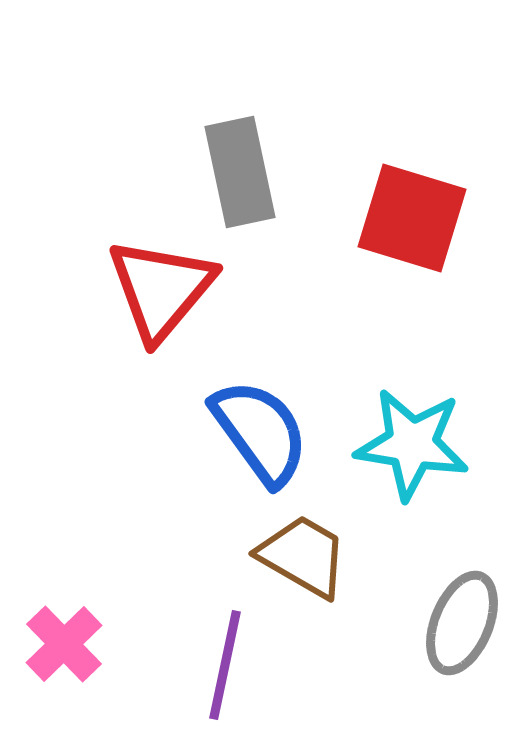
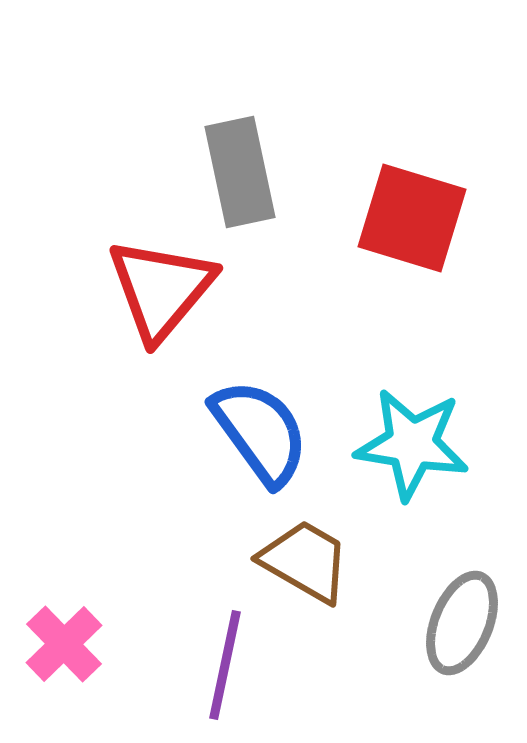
brown trapezoid: moved 2 px right, 5 px down
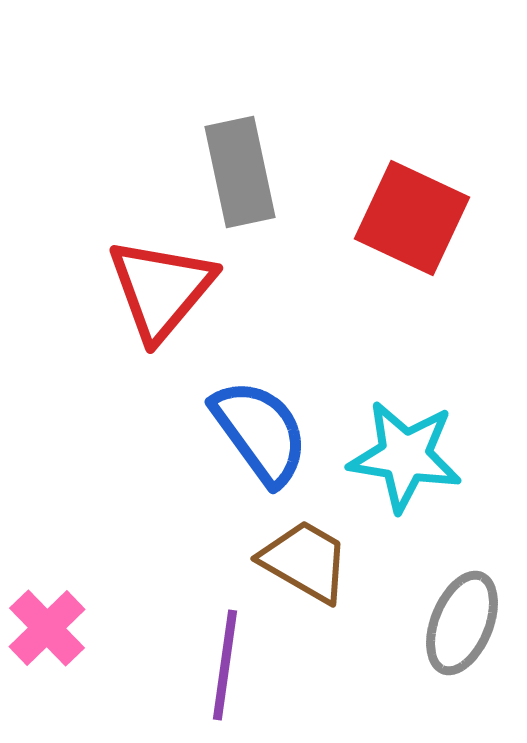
red square: rotated 8 degrees clockwise
cyan star: moved 7 px left, 12 px down
pink cross: moved 17 px left, 16 px up
purple line: rotated 4 degrees counterclockwise
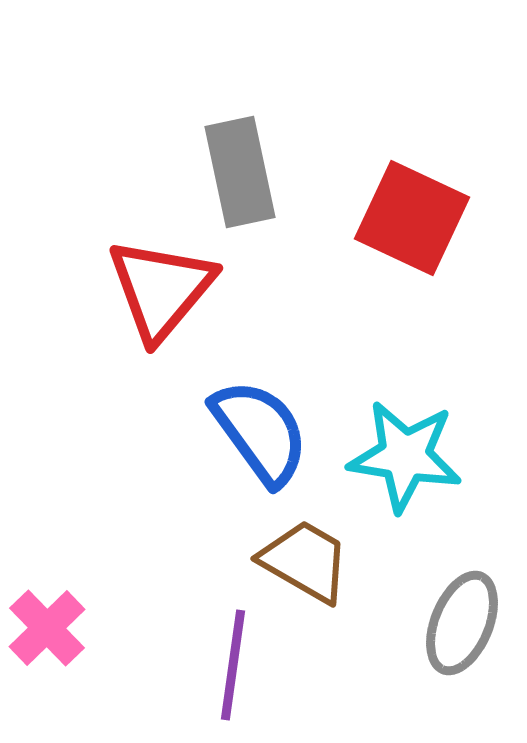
purple line: moved 8 px right
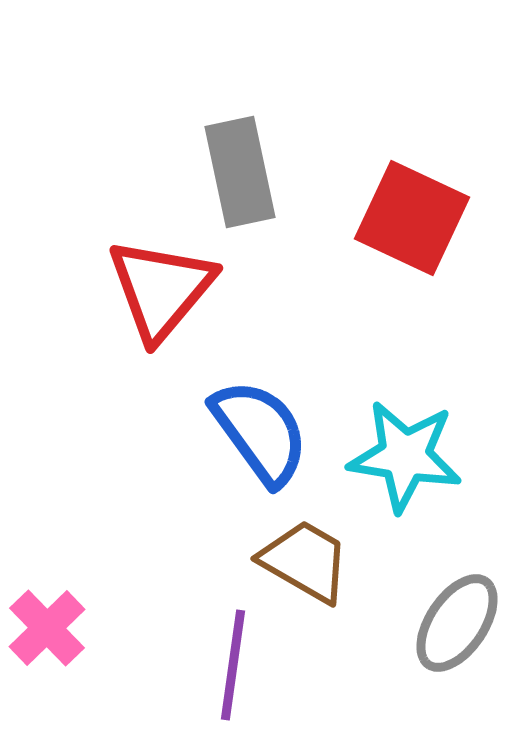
gray ellipse: moved 5 px left; rotated 12 degrees clockwise
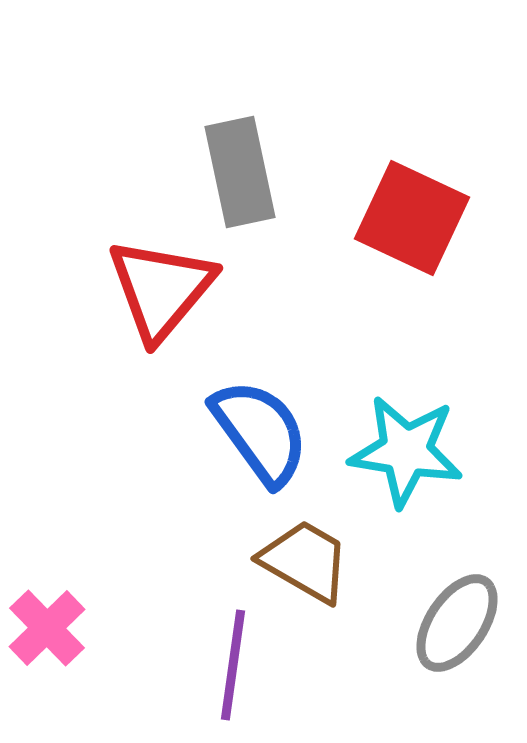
cyan star: moved 1 px right, 5 px up
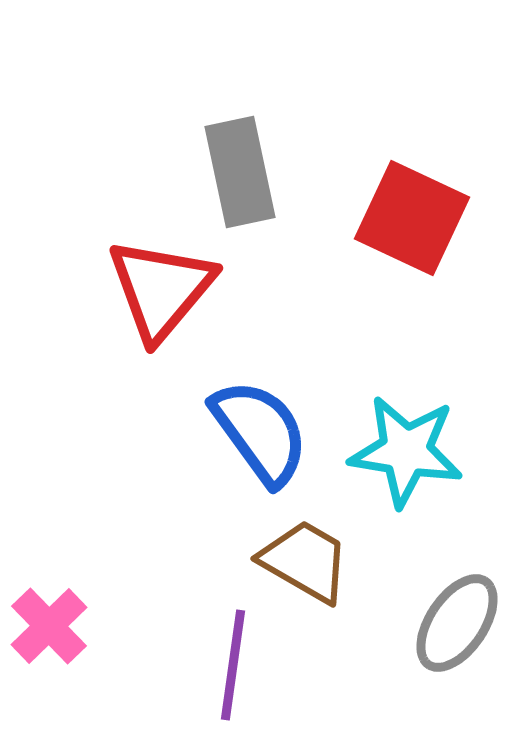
pink cross: moved 2 px right, 2 px up
